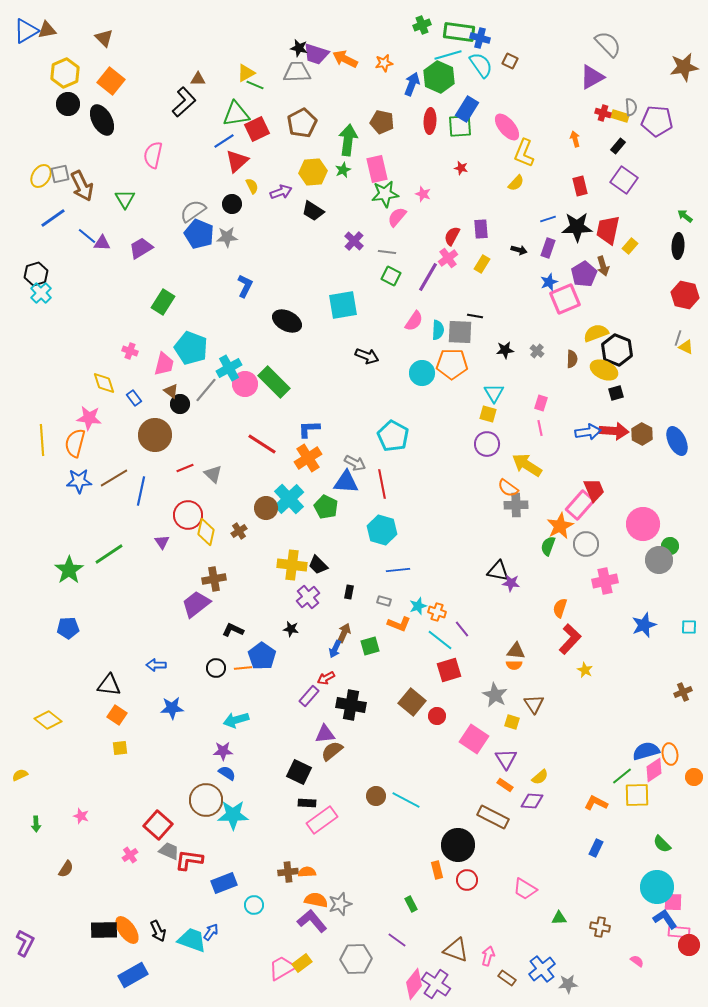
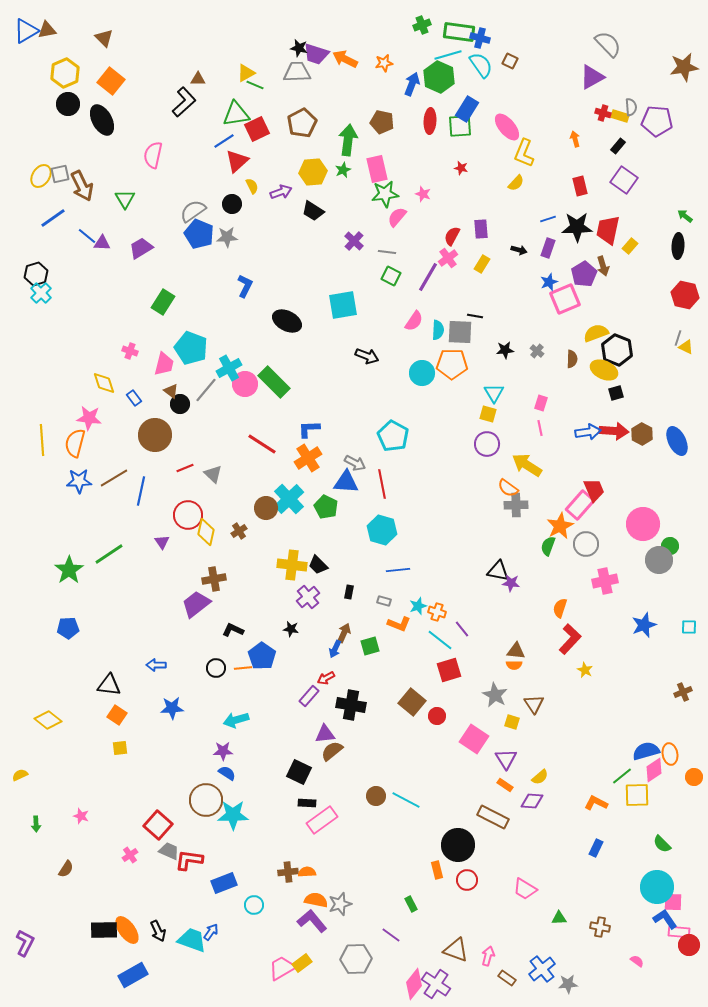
purple line at (397, 940): moved 6 px left, 5 px up
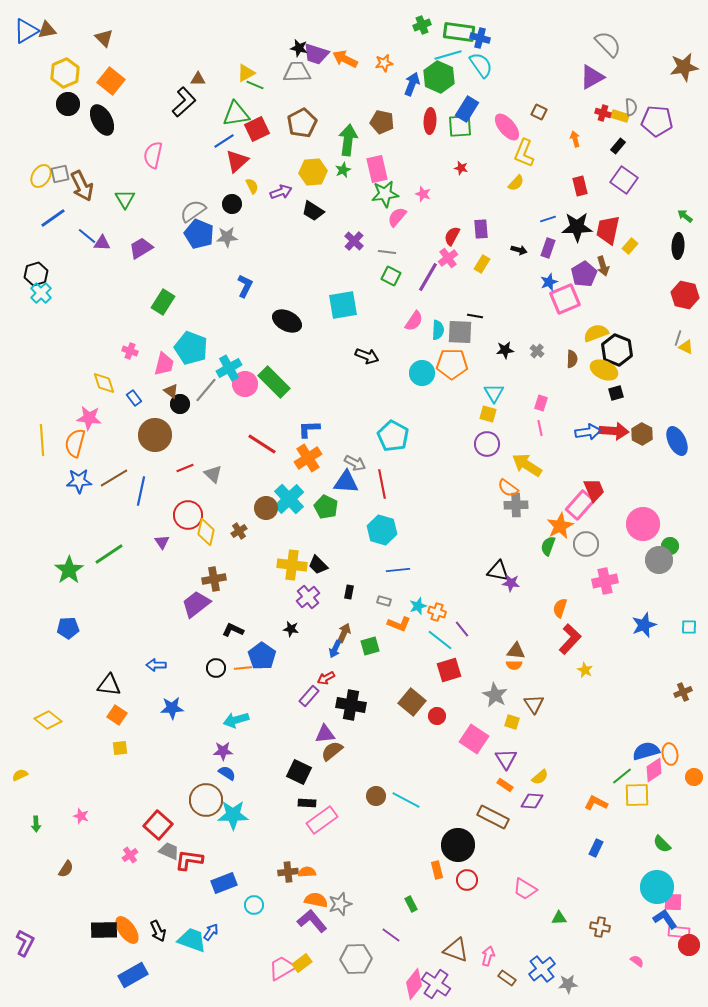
brown square at (510, 61): moved 29 px right, 51 px down
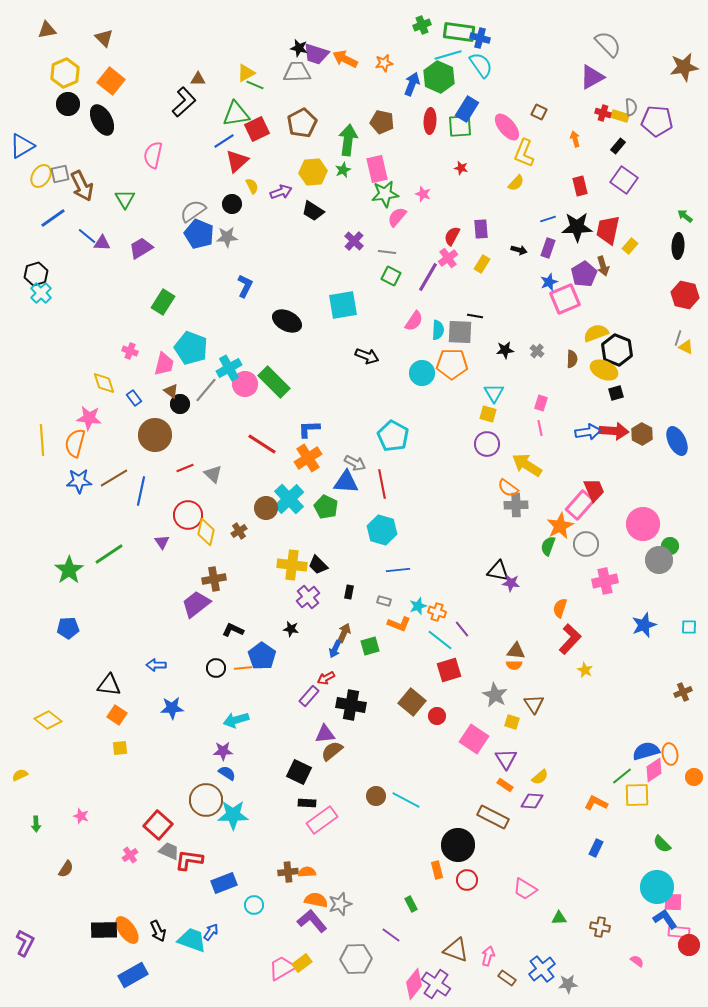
blue triangle at (26, 31): moved 4 px left, 115 px down
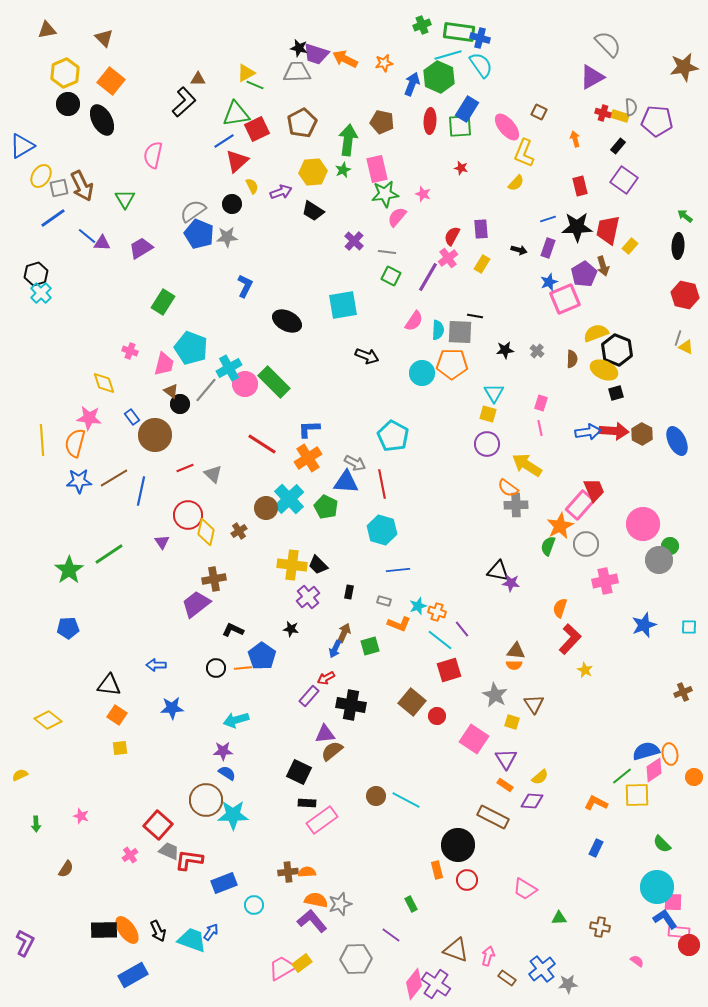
gray square at (60, 174): moved 1 px left, 14 px down
blue rectangle at (134, 398): moved 2 px left, 19 px down
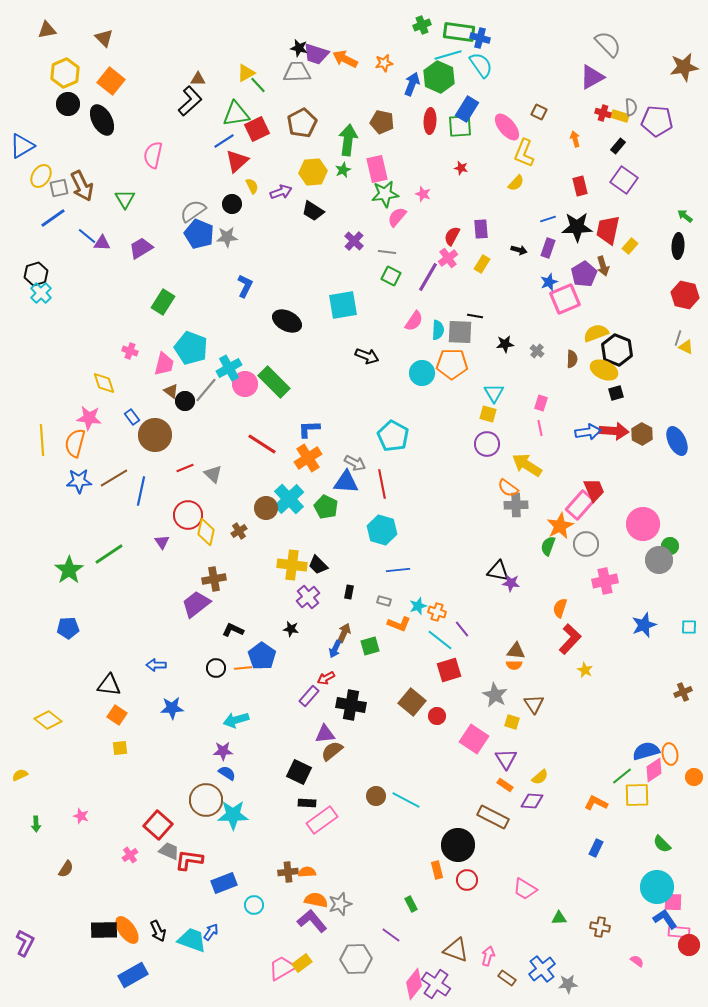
green line at (255, 85): moved 3 px right; rotated 24 degrees clockwise
black L-shape at (184, 102): moved 6 px right, 1 px up
black star at (505, 350): moved 6 px up
black circle at (180, 404): moved 5 px right, 3 px up
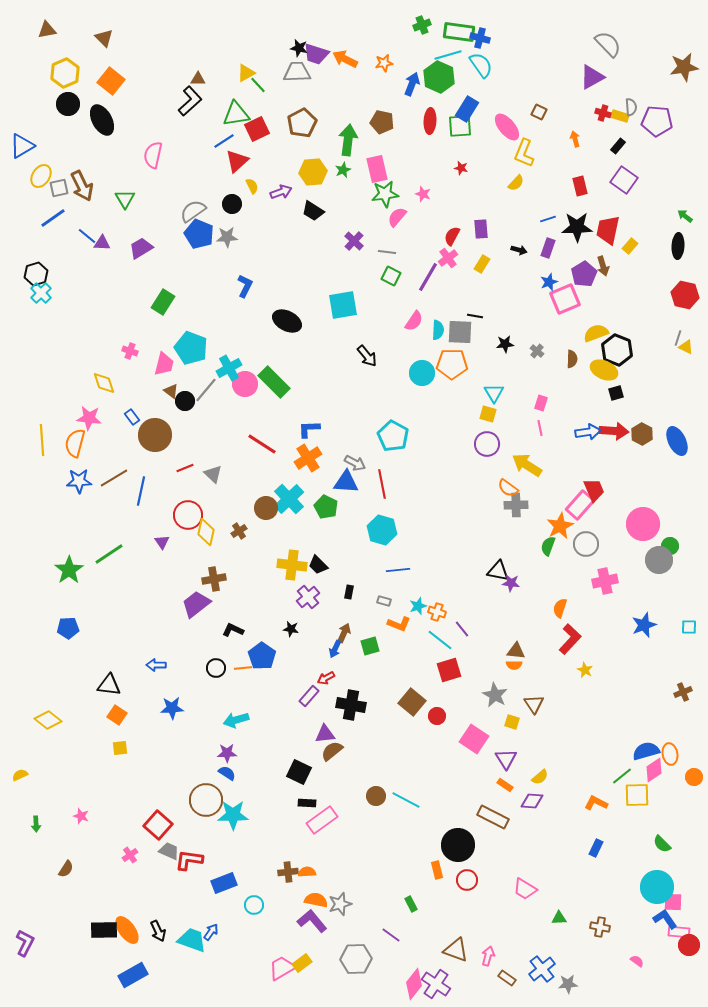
black arrow at (367, 356): rotated 30 degrees clockwise
purple star at (223, 751): moved 4 px right, 2 px down
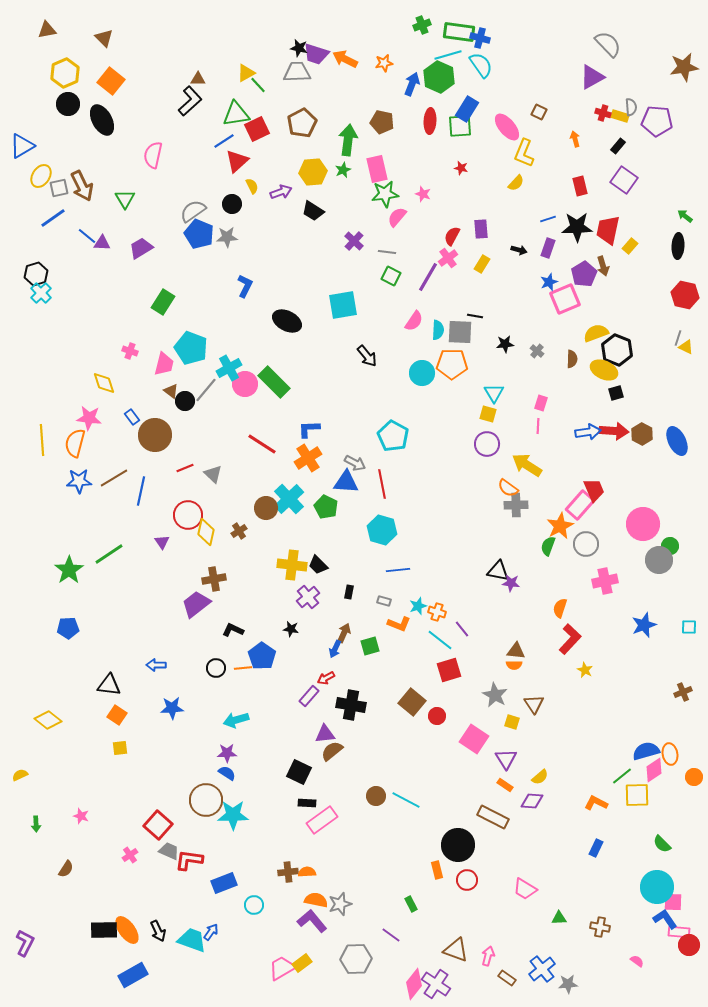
pink line at (540, 428): moved 2 px left, 2 px up; rotated 14 degrees clockwise
